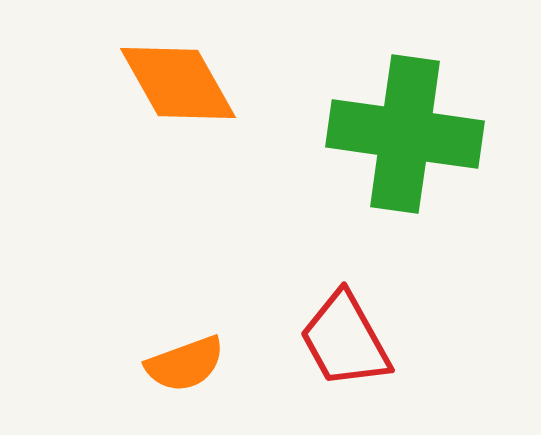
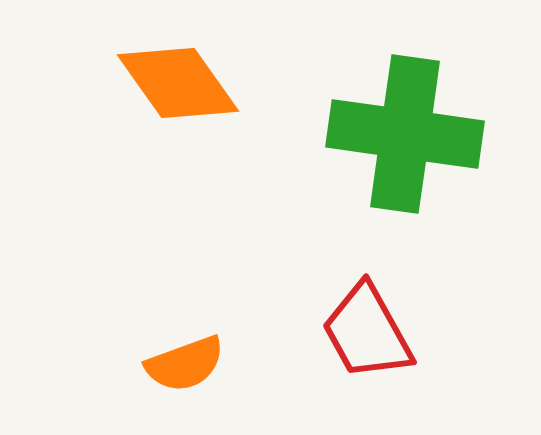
orange diamond: rotated 6 degrees counterclockwise
red trapezoid: moved 22 px right, 8 px up
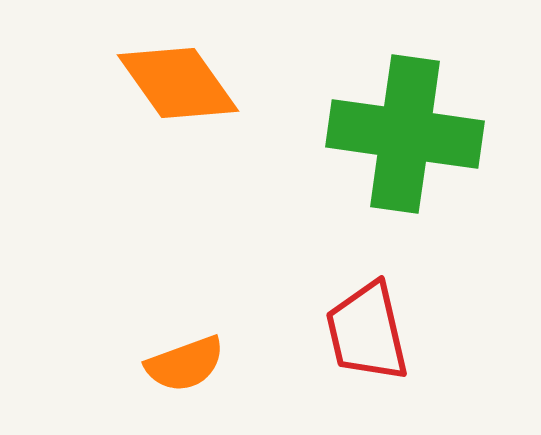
red trapezoid: rotated 16 degrees clockwise
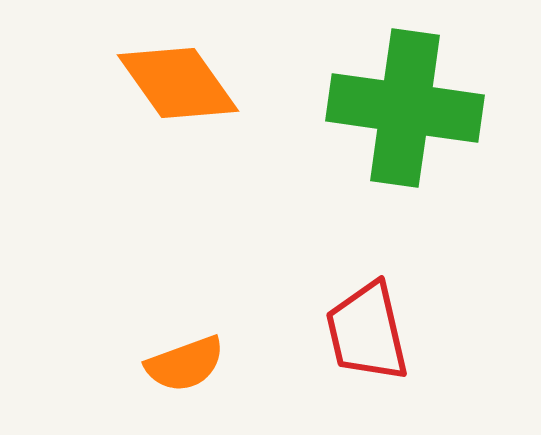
green cross: moved 26 px up
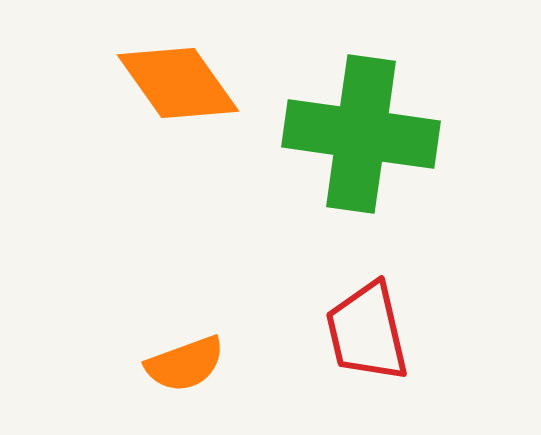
green cross: moved 44 px left, 26 px down
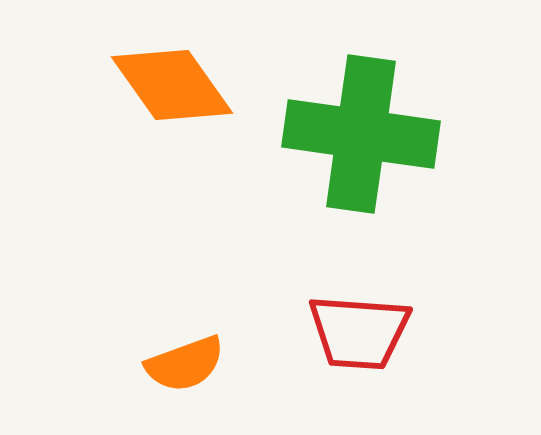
orange diamond: moved 6 px left, 2 px down
red trapezoid: moved 8 px left; rotated 73 degrees counterclockwise
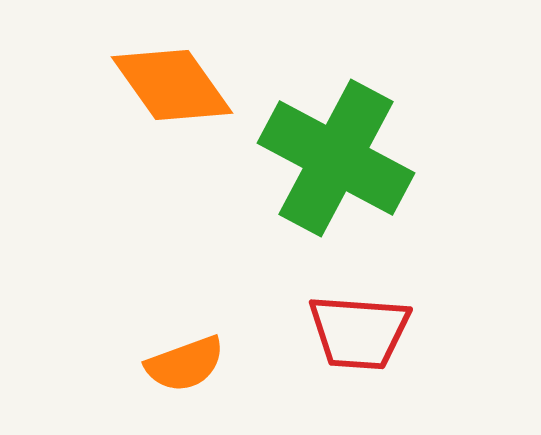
green cross: moved 25 px left, 24 px down; rotated 20 degrees clockwise
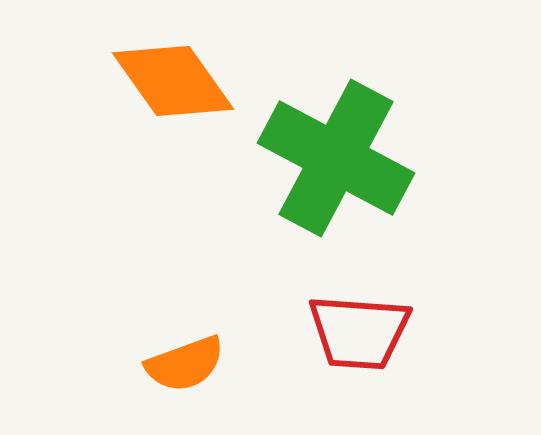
orange diamond: moved 1 px right, 4 px up
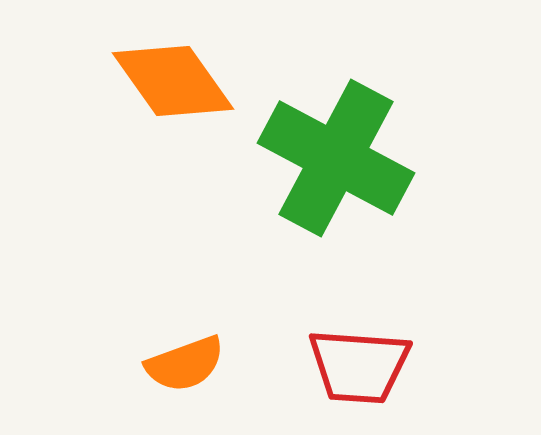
red trapezoid: moved 34 px down
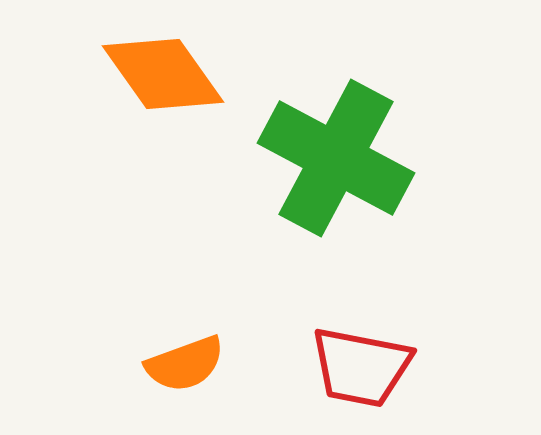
orange diamond: moved 10 px left, 7 px up
red trapezoid: moved 2 px right, 1 px down; rotated 7 degrees clockwise
